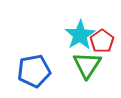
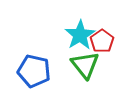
green triangle: moved 2 px left; rotated 12 degrees counterclockwise
blue pentagon: rotated 24 degrees clockwise
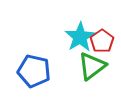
cyan star: moved 2 px down
green triangle: moved 7 px right, 1 px down; rotated 32 degrees clockwise
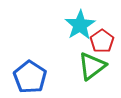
cyan star: moved 12 px up
blue pentagon: moved 4 px left, 6 px down; rotated 20 degrees clockwise
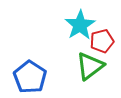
red pentagon: rotated 20 degrees clockwise
green triangle: moved 2 px left
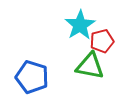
green triangle: rotated 48 degrees clockwise
blue pentagon: moved 2 px right; rotated 16 degrees counterclockwise
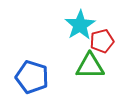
green triangle: rotated 12 degrees counterclockwise
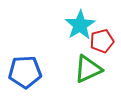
green triangle: moved 2 px left, 3 px down; rotated 24 degrees counterclockwise
blue pentagon: moved 7 px left, 5 px up; rotated 20 degrees counterclockwise
